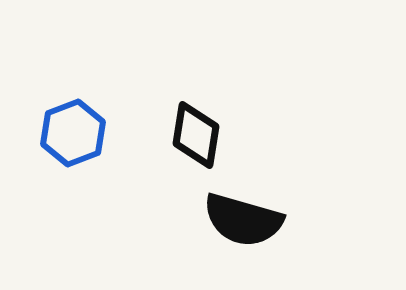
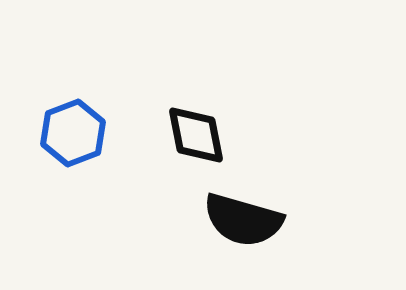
black diamond: rotated 20 degrees counterclockwise
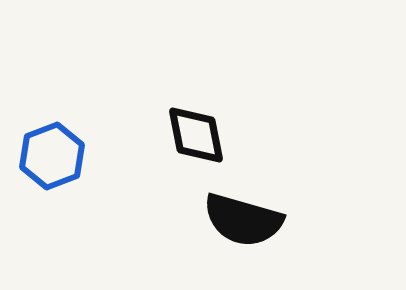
blue hexagon: moved 21 px left, 23 px down
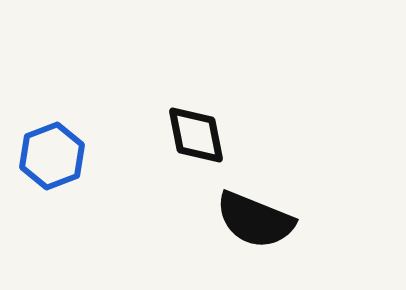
black semicircle: moved 12 px right; rotated 6 degrees clockwise
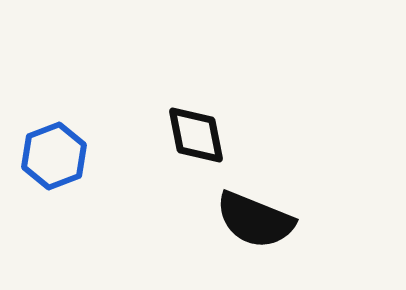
blue hexagon: moved 2 px right
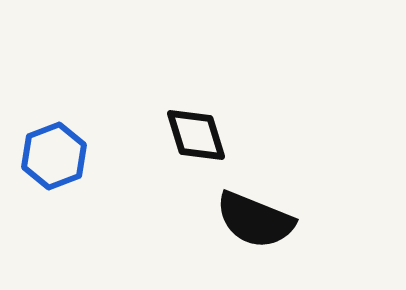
black diamond: rotated 6 degrees counterclockwise
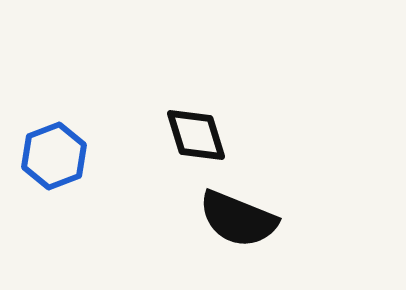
black semicircle: moved 17 px left, 1 px up
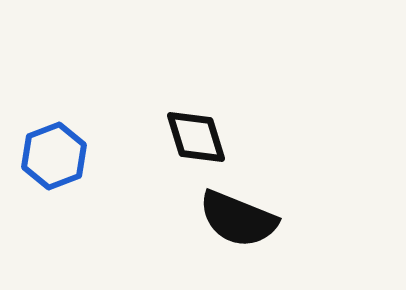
black diamond: moved 2 px down
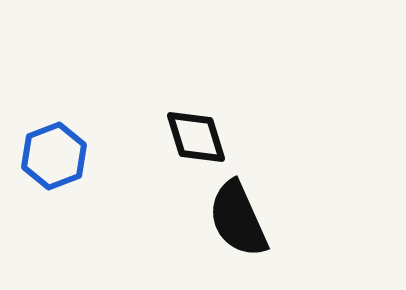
black semicircle: rotated 44 degrees clockwise
